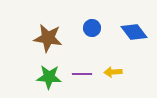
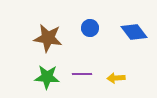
blue circle: moved 2 px left
yellow arrow: moved 3 px right, 6 px down
green star: moved 2 px left
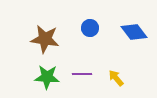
brown star: moved 3 px left, 1 px down
yellow arrow: rotated 54 degrees clockwise
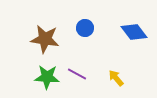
blue circle: moved 5 px left
purple line: moved 5 px left; rotated 30 degrees clockwise
